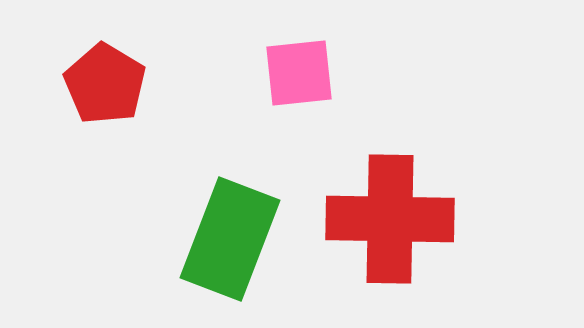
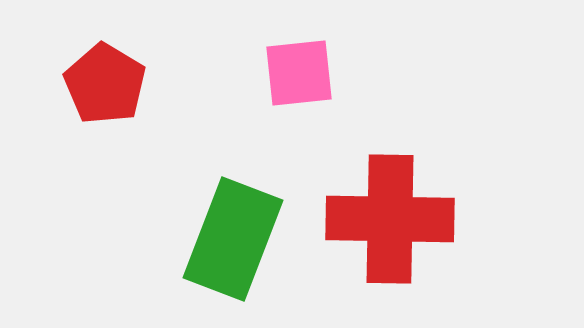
green rectangle: moved 3 px right
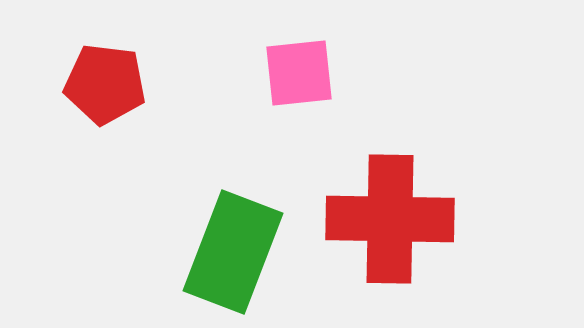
red pentagon: rotated 24 degrees counterclockwise
green rectangle: moved 13 px down
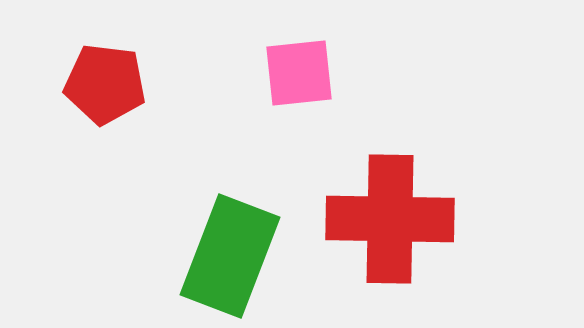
green rectangle: moved 3 px left, 4 px down
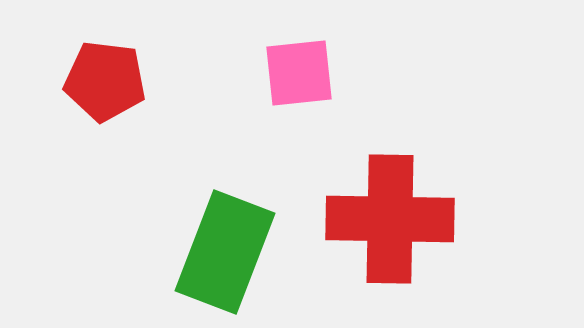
red pentagon: moved 3 px up
green rectangle: moved 5 px left, 4 px up
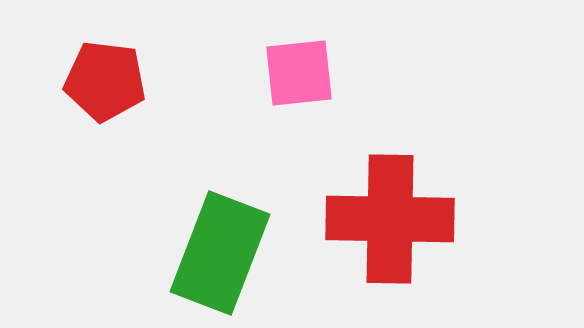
green rectangle: moved 5 px left, 1 px down
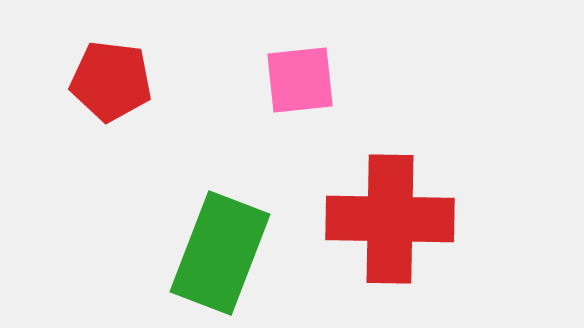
pink square: moved 1 px right, 7 px down
red pentagon: moved 6 px right
